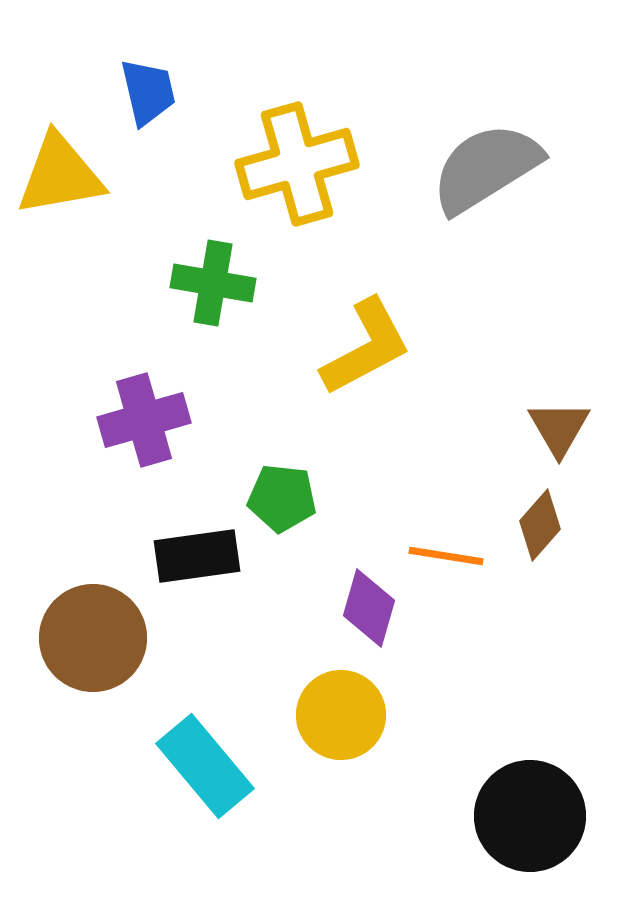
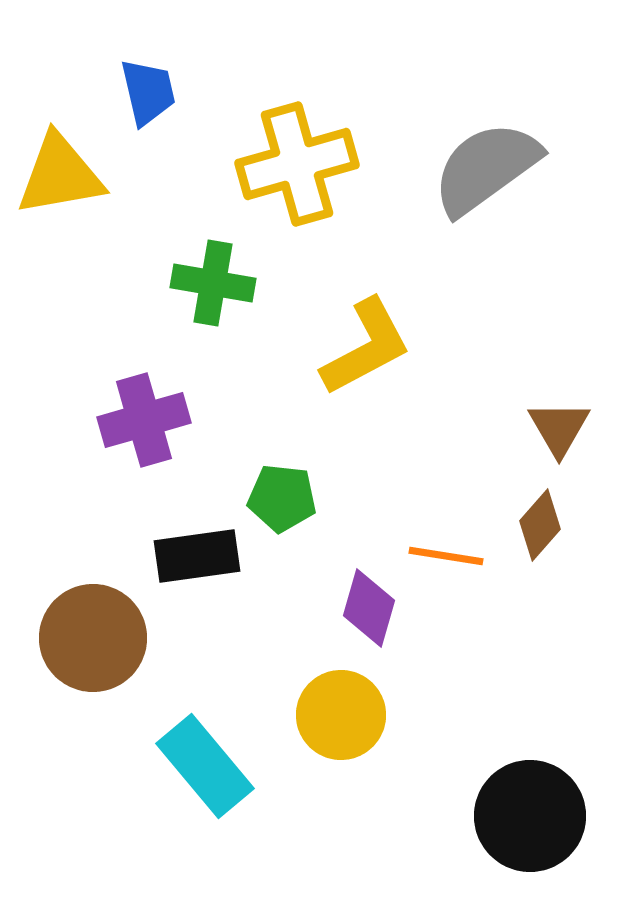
gray semicircle: rotated 4 degrees counterclockwise
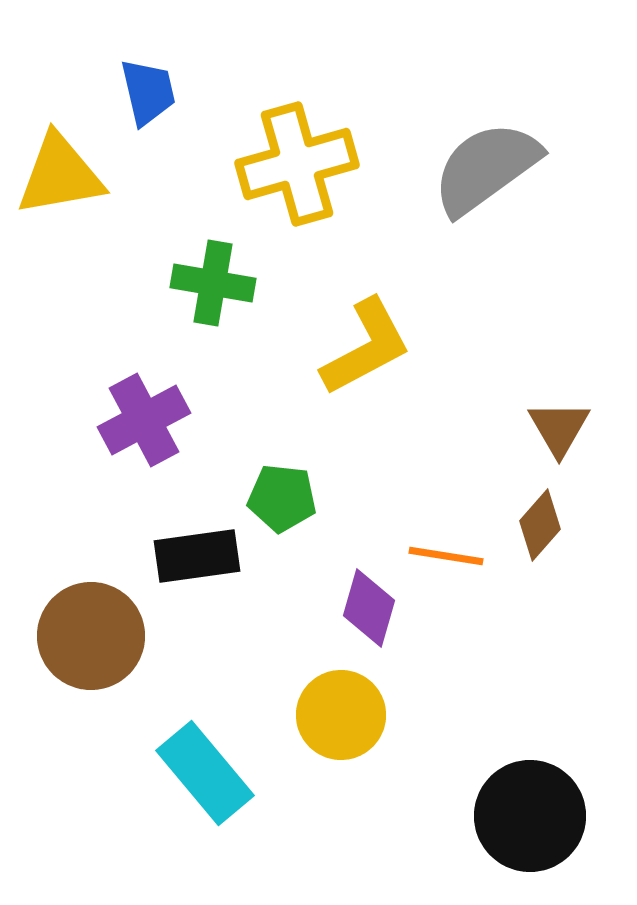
purple cross: rotated 12 degrees counterclockwise
brown circle: moved 2 px left, 2 px up
cyan rectangle: moved 7 px down
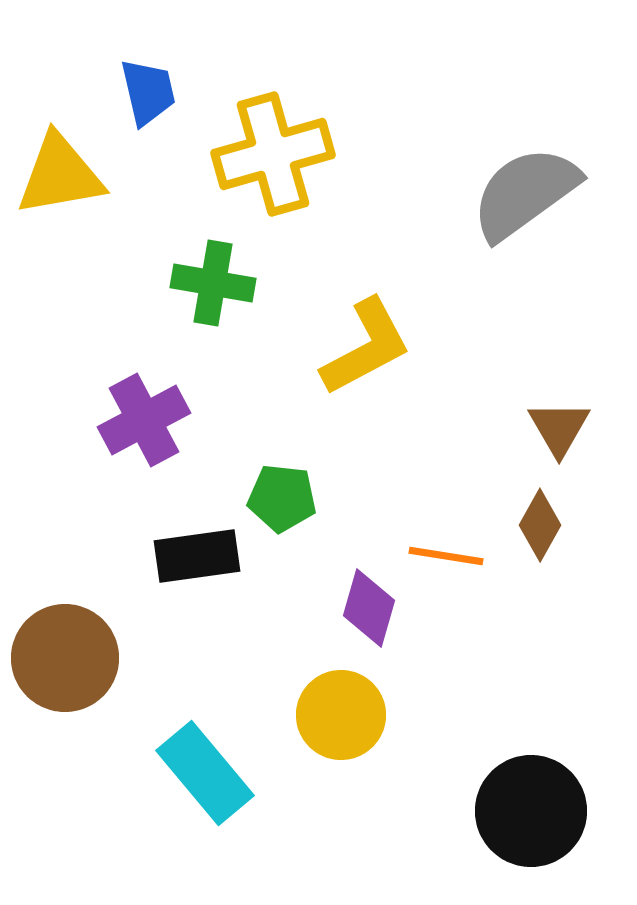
yellow cross: moved 24 px left, 10 px up
gray semicircle: moved 39 px right, 25 px down
brown diamond: rotated 12 degrees counterclockwise
brown circle: moved 26 px left, 22 px down
black circle: moved 1 px right, 5 px up
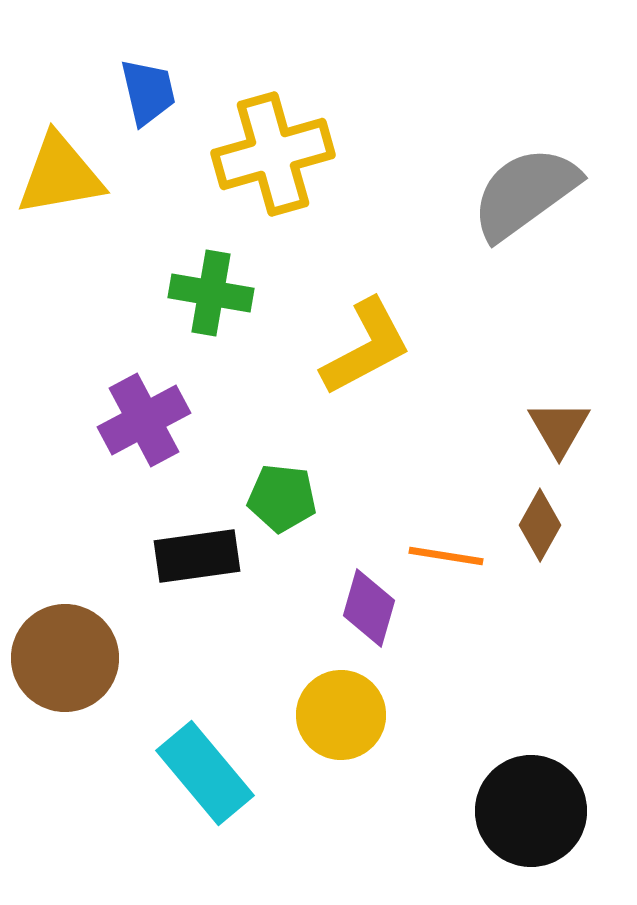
green cross: moved 2 px left, 10 px down
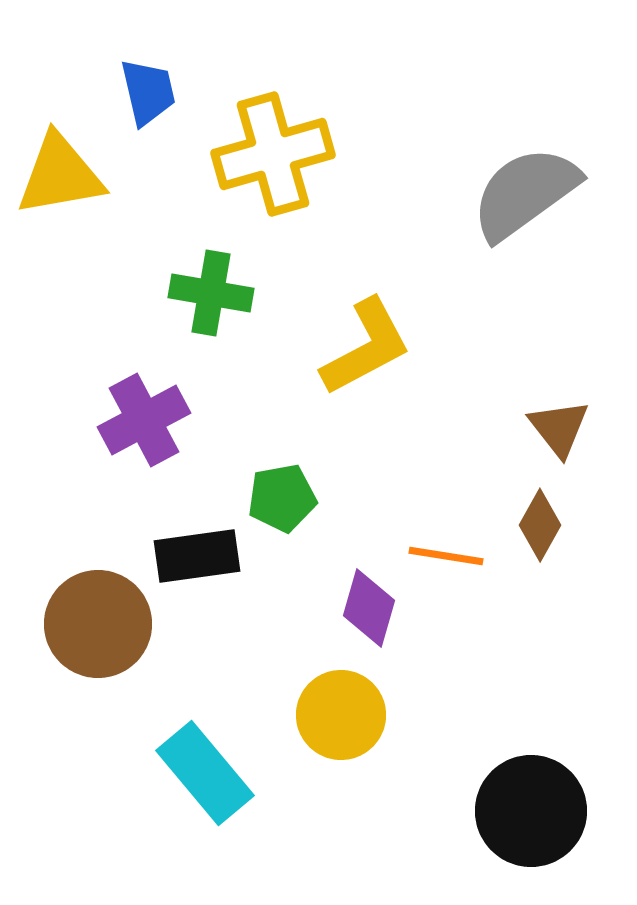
brown triangle: rotated 8 degrees counterclockwise
green pentagon: rotated 16 degrees counterclockwise
brown circle: moved 33 px right, 34 px up
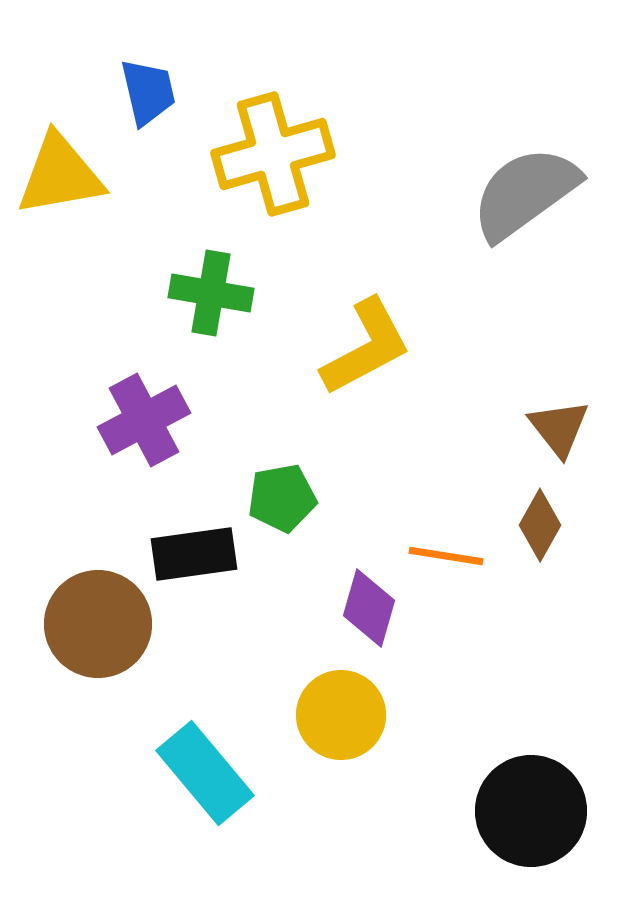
black rectangle: moved 3 px left, 2 px up
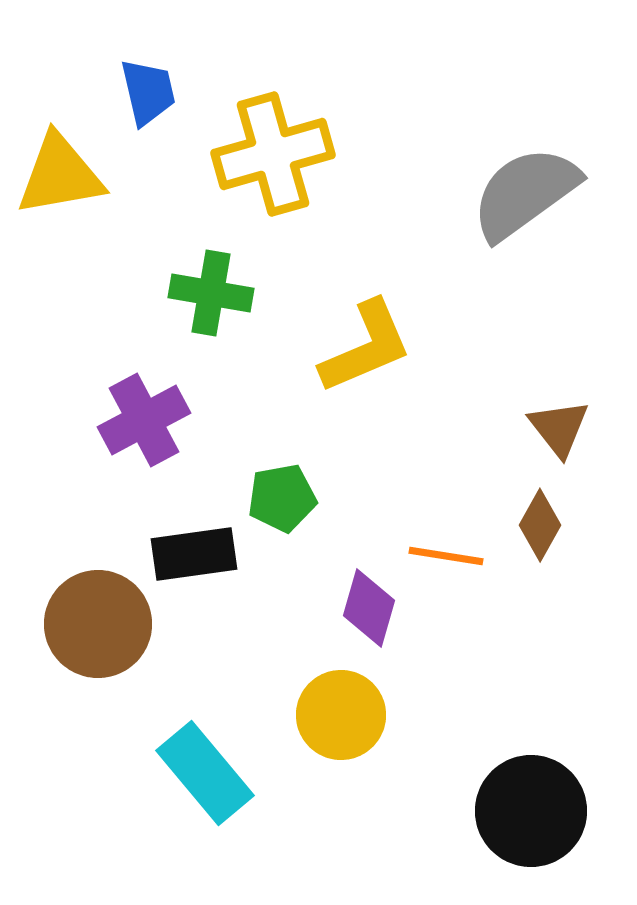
yellow L-shape: rotated 5 degrees clockwise
